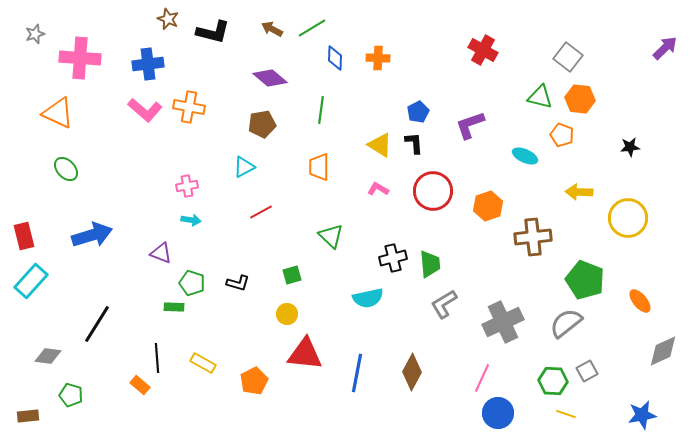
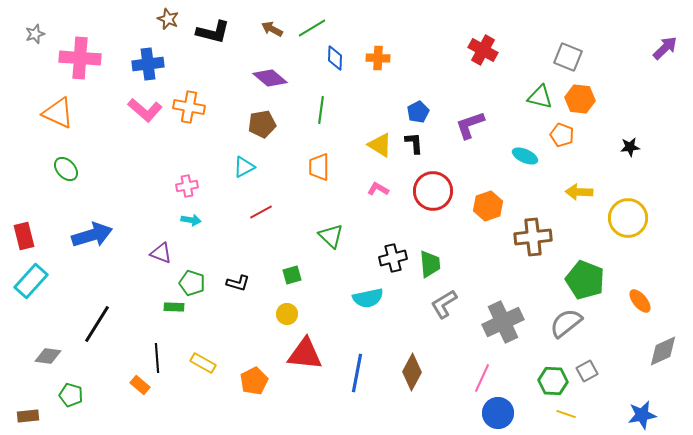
gray square at (568, 57): rotated 16 degrees counterclockwise
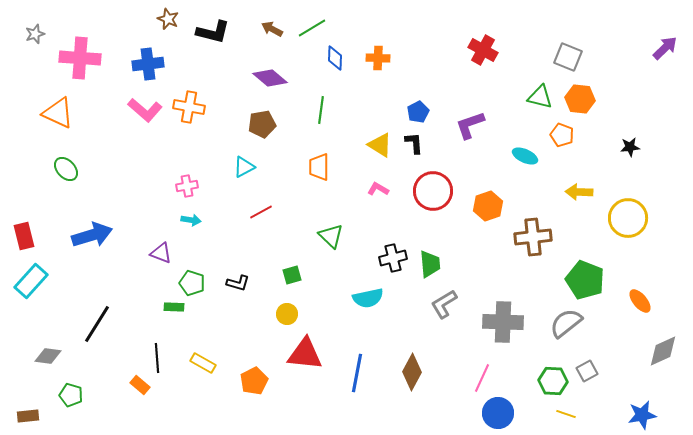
gray cross at (503, 322): rotated 27 degrees clockwise
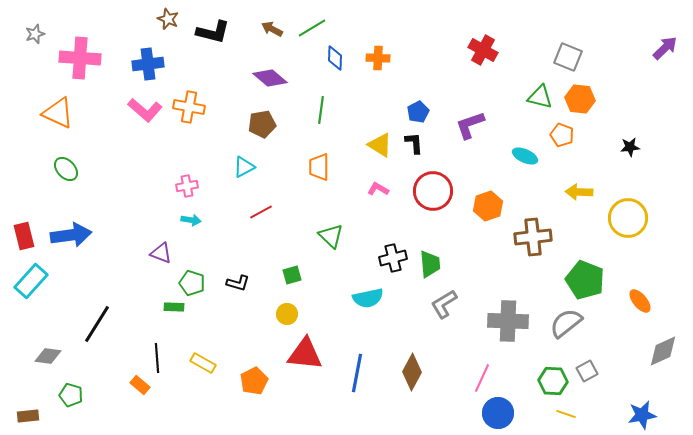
blue arrow at (92, 235): moved 21 px left; rotated 9 degrees clockwise
gray cross at (503, 322): moved 5 px right, 1 px up
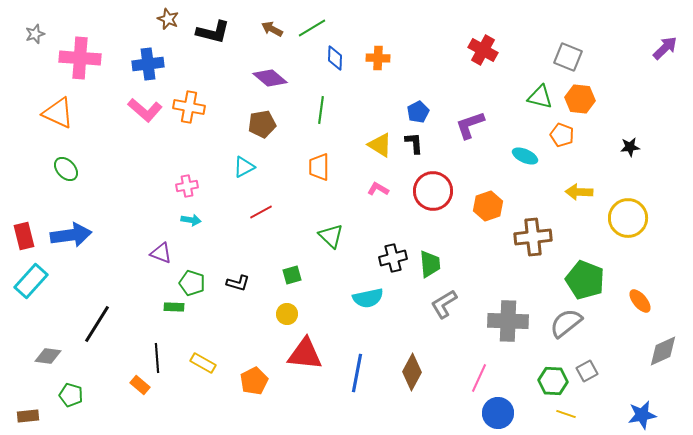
pink line at (482, 378): moved 3 px left
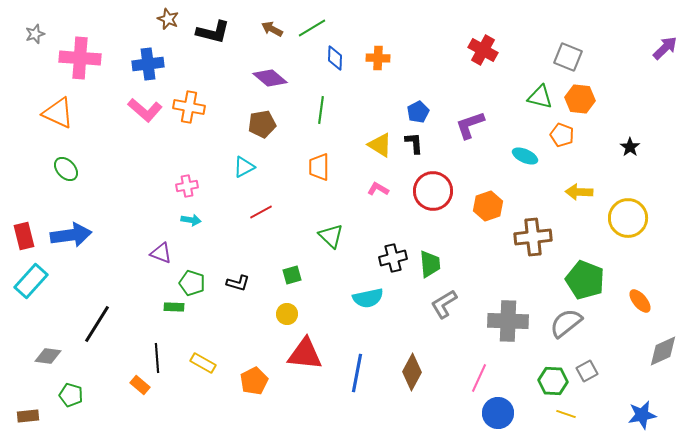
black star at (630, 147): rotated 30 degrees counterclockwise
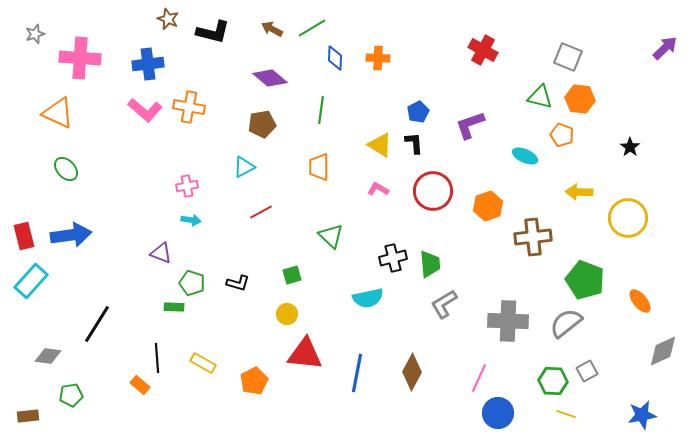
green pentagon at (71, 395): rotated 25 degrees counterclockwise
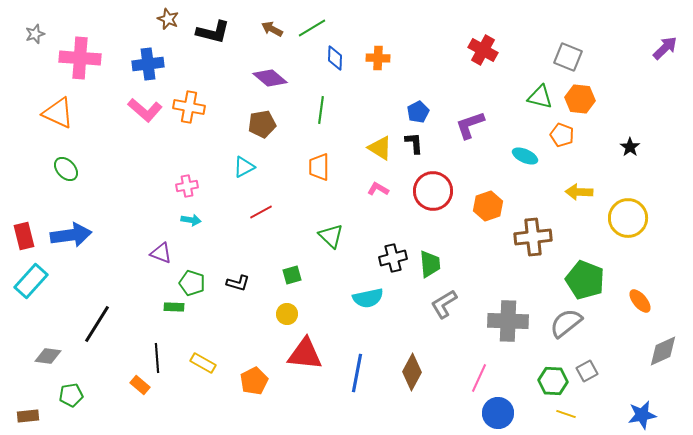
yellow triangle at (380, 145): moved 3 px down
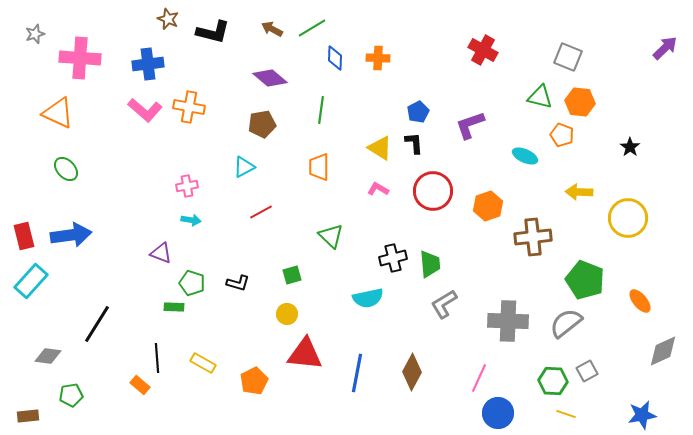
orange hexagon at (580, 99): moved 3 px down
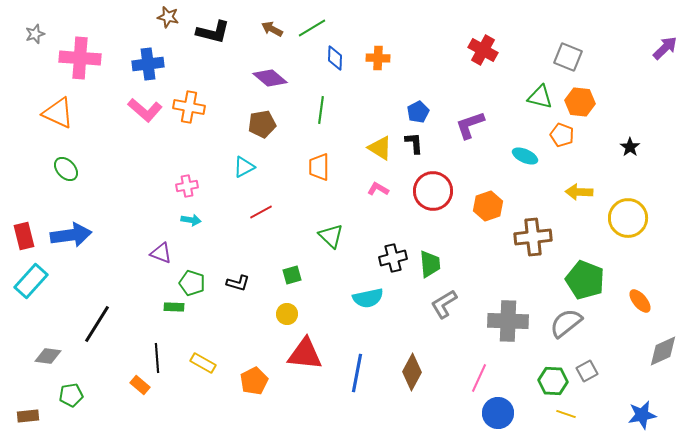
brown star at (168, 19): moved 2 px up; rotated 10 degrees counterclockwise
